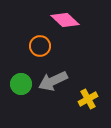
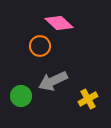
pink diamond: moved 6 px left, 3 px down
green circle: moved 12 px down
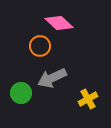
gray arrow: moved 1 px left, 3 px up
green circle: moved 3 px up
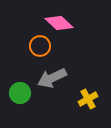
green circle: moved 1 px left
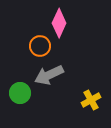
pink diamond: rotated 72 degrees clockwise
gray arrow: moved 3 px left, 3 px up
yellow cross: moved 3 px right, 1 px down
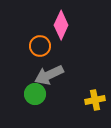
pink diamond: moved 2 px right, 2 px down
green circle: moved 15 px right, 1 px down
yellow cross: moved 4 px right; rotated 18 degrees clockwise
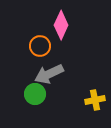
gray arrow: moved 1 px up
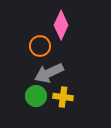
gray arrow: moved 1 px up
green circle: moved 1 px right, 2 px down
yellow cross: moved 32 px left, 3 px up; rotated 18 degrees clockwise
